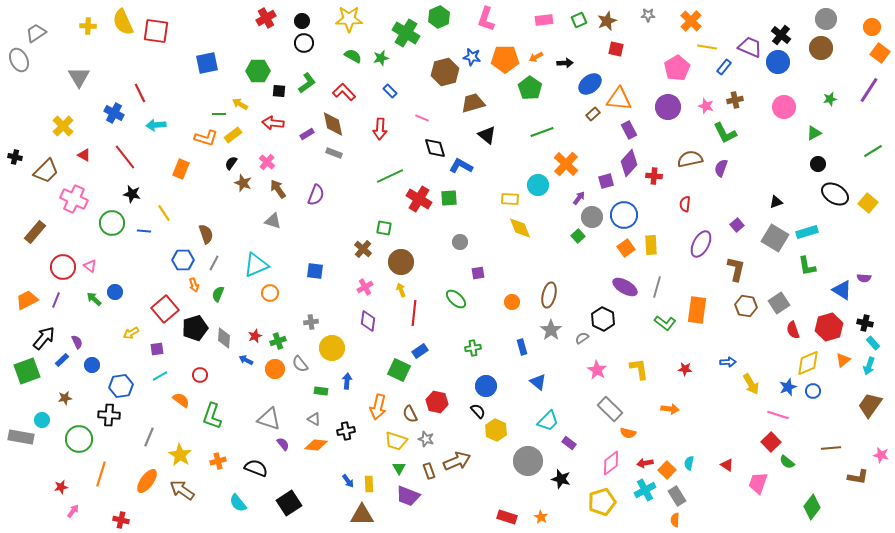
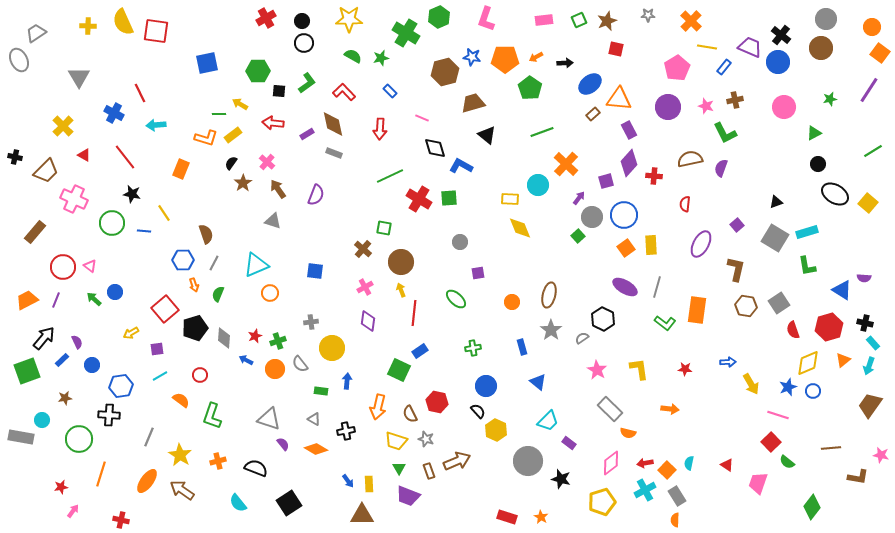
brown star at (243, 183): rotated 18 degrees clockwise
orange diamond at (316, 445): moved 4 px down; rotated 25 degrees clockwise
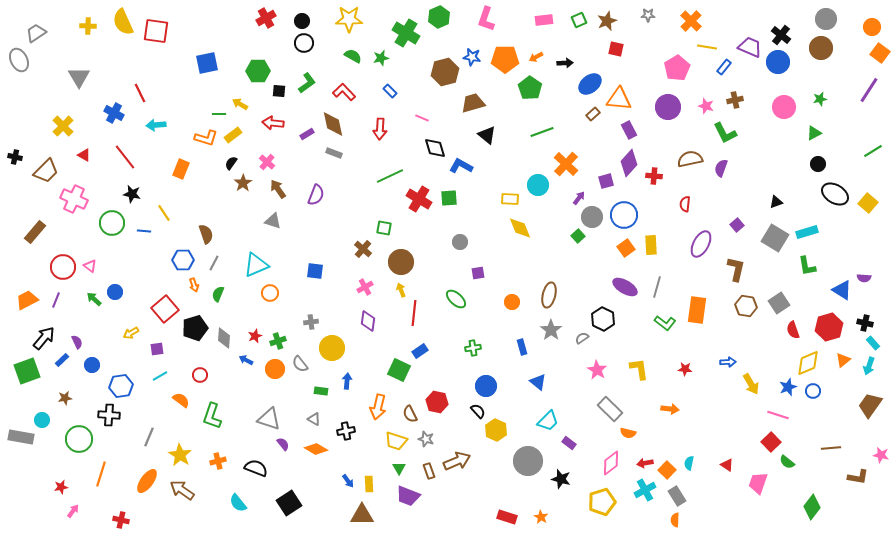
green star at (830, 99): moved 10 px left
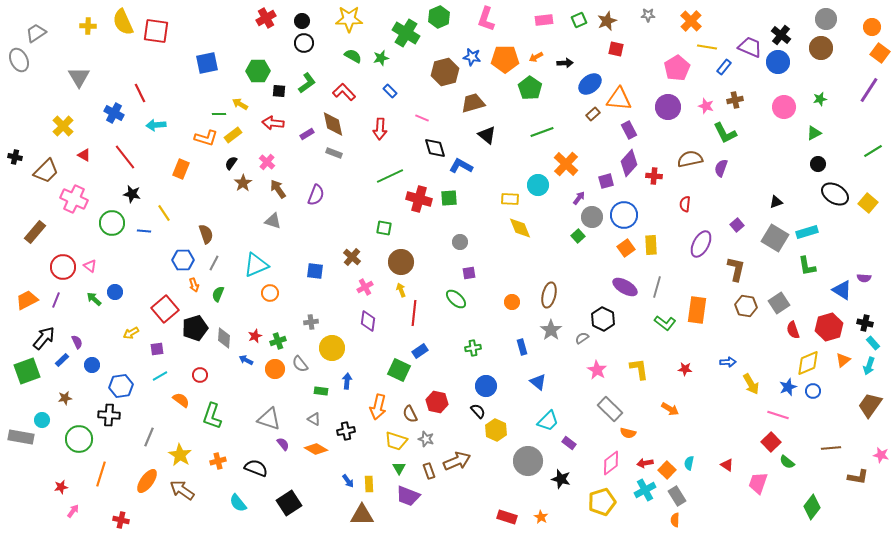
red cross at (419, 199): rotated 15 degrees counterclockwise
brown cross at (363, 249): moved 11 px left, 8 px down
purple square at (478, 273): moved 9 px left
orange arrow at (670, 409): rotated 24 degrees clockwise
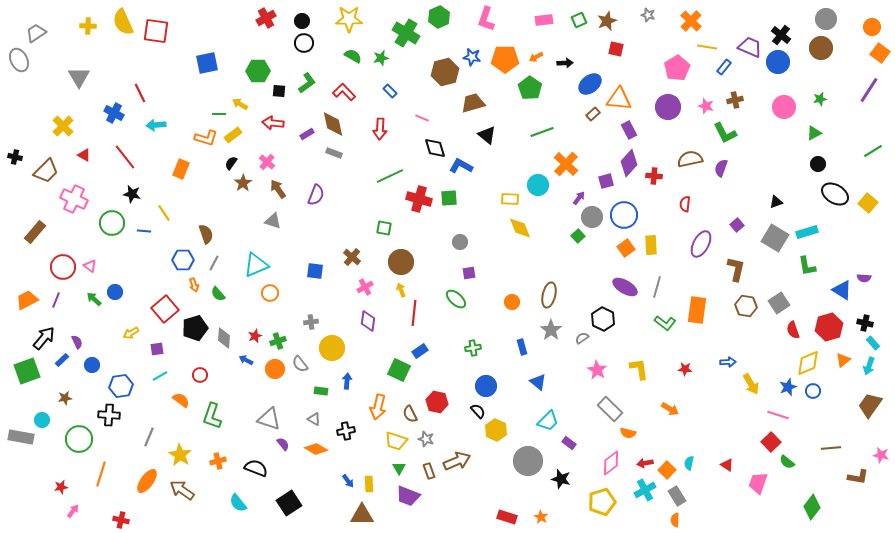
gray star at (648, 15): rotated 16 degrees clockwise
green semicircle at (218, 294): rotated 63 degrees counterclockwise
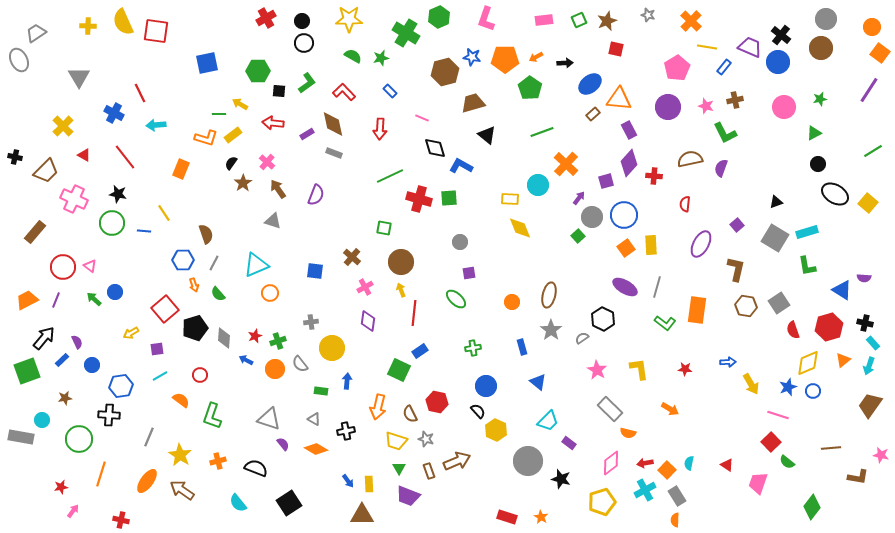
black star at (132, 194): moved 14 px left
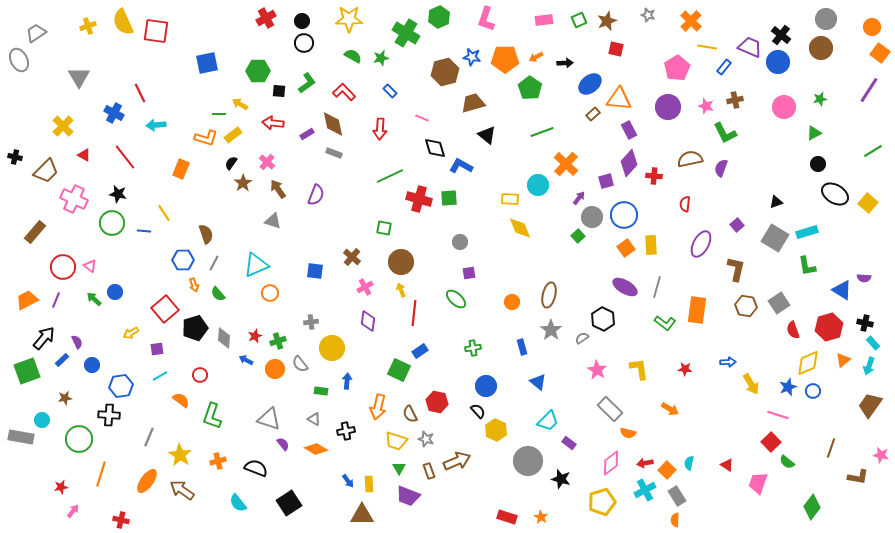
yellow cross at (88, 26): rotated 21 degrees counterclockwise
brown line at (831, 448): rotated 66 degrees counterclockwise
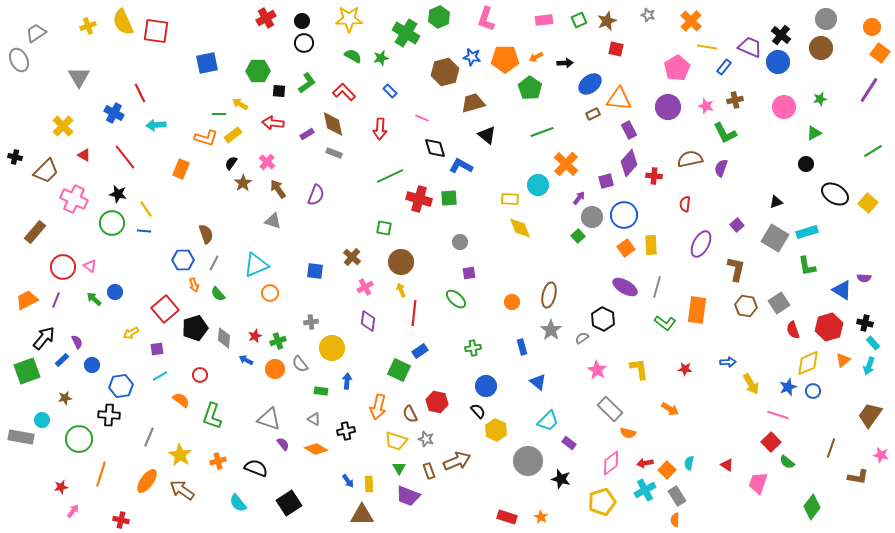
brown rectangle at (593, 114): rotated 16 degrees clockwise
black circle at (818, 164): moved 12 px left
yellow line at (164, 213): moved 18 px left, 4 px up
brown trapezoid at (870, 405): moved 10 px down
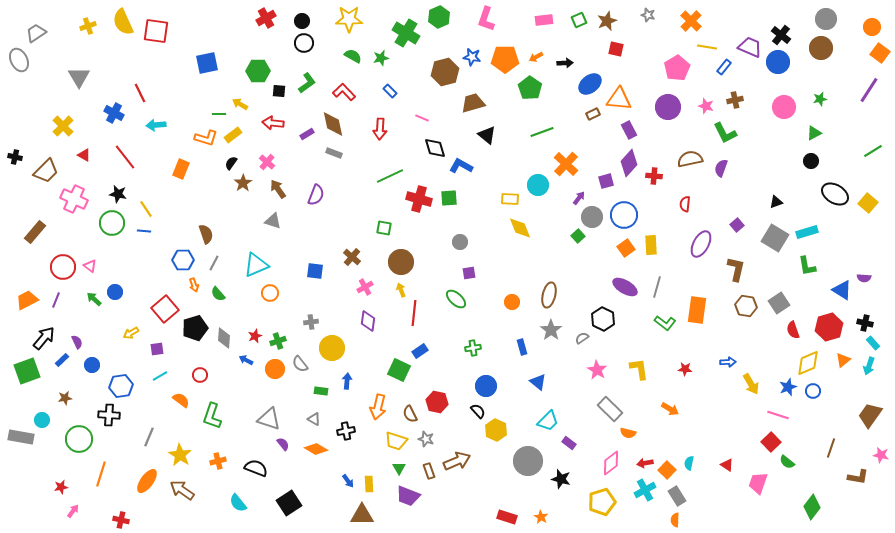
black circle at (806, 164): moved 5 px right, 3 px up
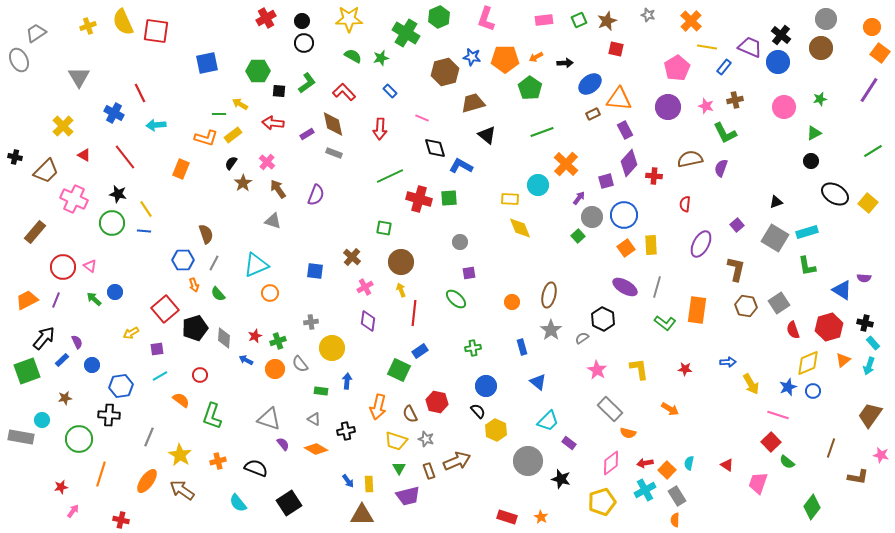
purple rectangle at (629, 130): moved 4 px left
purple trapezoid at (408, 496): rotated 35 degrees counterclockwise
